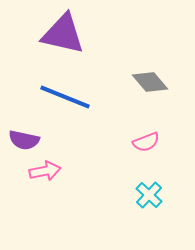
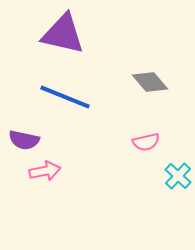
pink semicircle: rotated 8 degrees clockwise
cyan cross: moved 29 px right, 19 px up
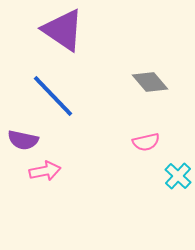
purple triangle: moved 4 px up; rotated 21 degrees clockwise
blue line: moved 12 px left, 1 px up; rotated 24 degrees clockwise
purple semicircle: moved 1 px left
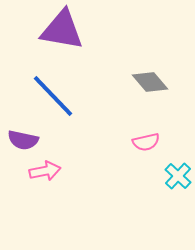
purple triangle: moved 1 px left; rotated 24 degrees counterclockwise
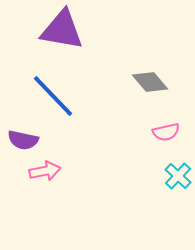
pink semicircle: moved 20 px right, 10 px up
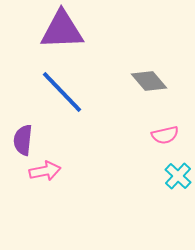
purple triangle: rotated 12 degrees counterclockwise
gray diamond: moved 1 px left, 1 px up
blue line: moved 9 px right, 4 px up
pink semicircle: moved 1 px left, 3 px down
purple semicircle: rotated 84 degrees clockwise
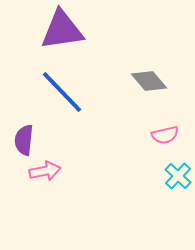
purple triangle: rotated 6 degrees counterclockwise
purple semicircle: moved 1 px right
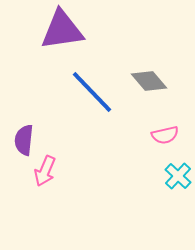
blue line: moved 30 px right
pink arrow: rotated 124 degrees clockwise
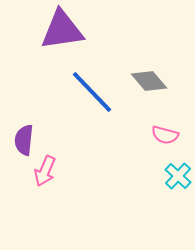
pink semicircle: rotated 28 degrees clockwise
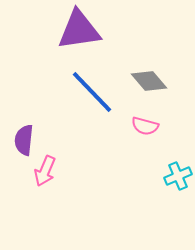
purple triangle: moved 17 px right
pink semicircle: moved 20 px left, 9 px up
cyan cross: rotated 24 degrees clockwise
